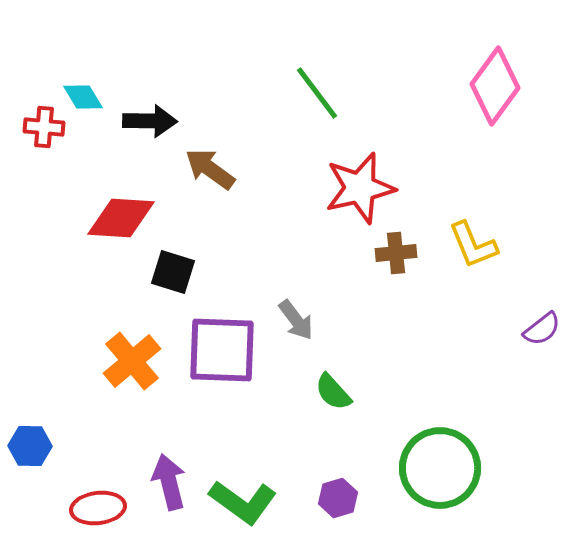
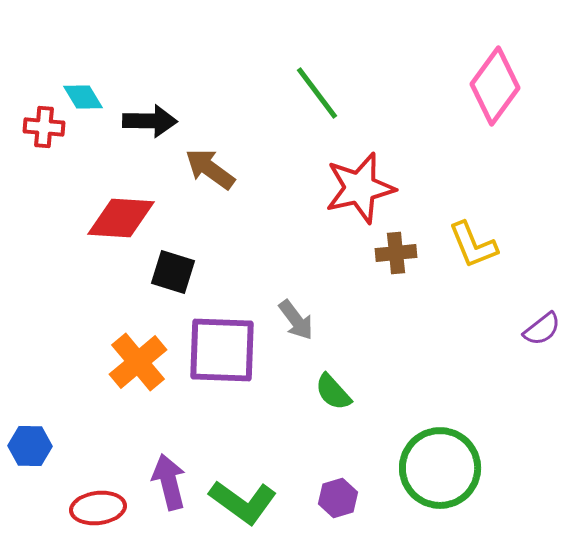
orange cross: moved 6 px right, 1 px down
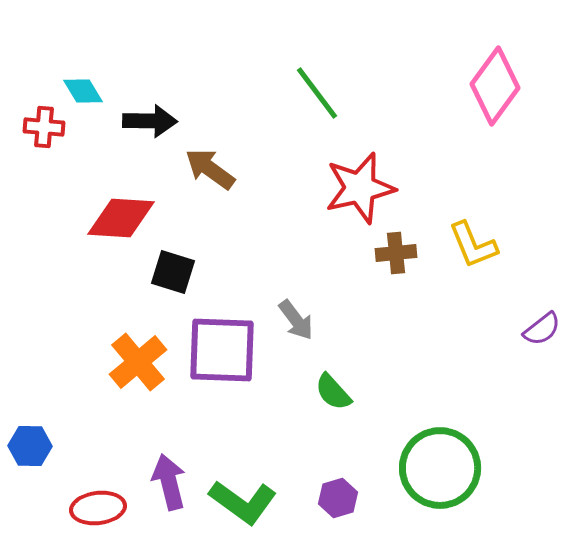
cyan diamond: moved 6 px up
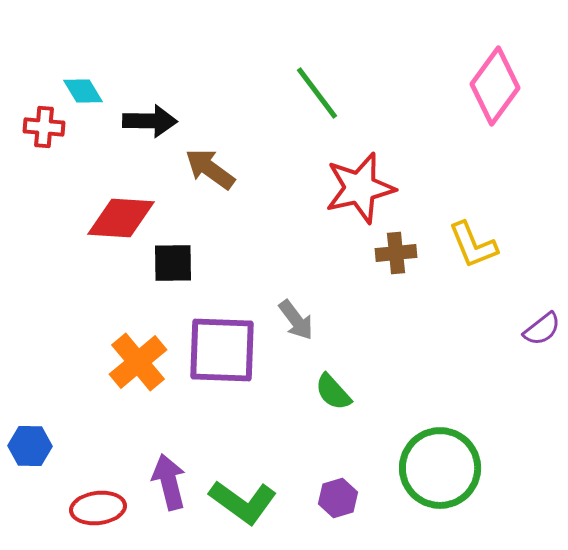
black square: moved 9 px up; rotated 18 degrees counterclockwise
